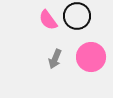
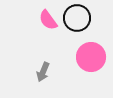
black circle: moved 2 px down
gray arrow: moved 12 px left, 13 px down
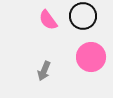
black circle: moved 6 px right, 2 px up
gray arrow: moved 1 px right, 1 px up
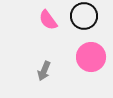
black circle: moved 1 px right
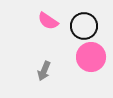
black circle: moved 10 px down
pink semicircle: moved 1 px down; rotated 20 degrees counterclockwise
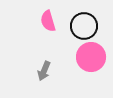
pink semicircle: rotated 40 degrees clockwise
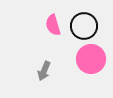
pink semicircle: moved 5 px right, 4 px down
pink circle: moved 2 px down
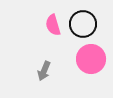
black circle: moved 1 px left, 2 px up
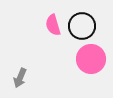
black circle: moved 1 px left, 2 px down
gray arrow: moved 24 px left, 7 px down
